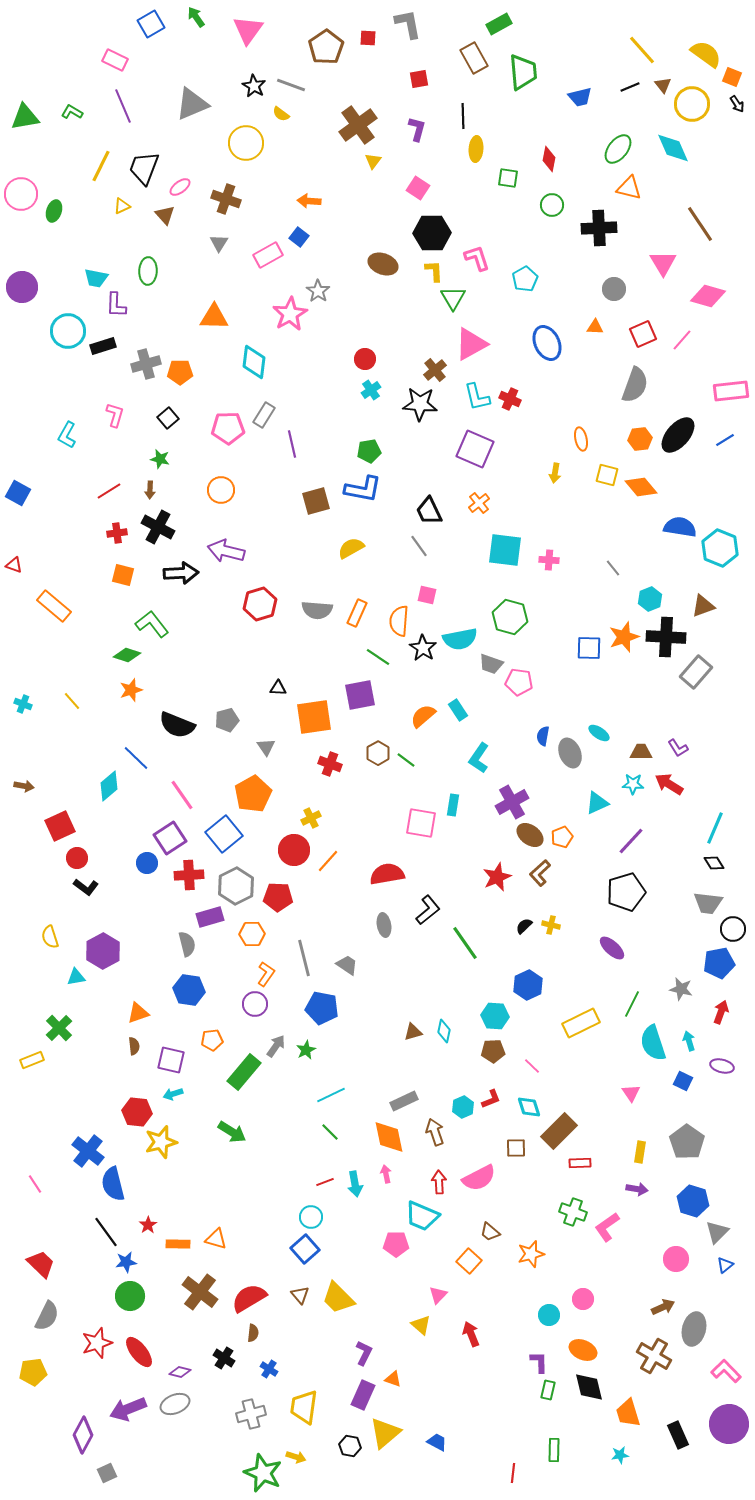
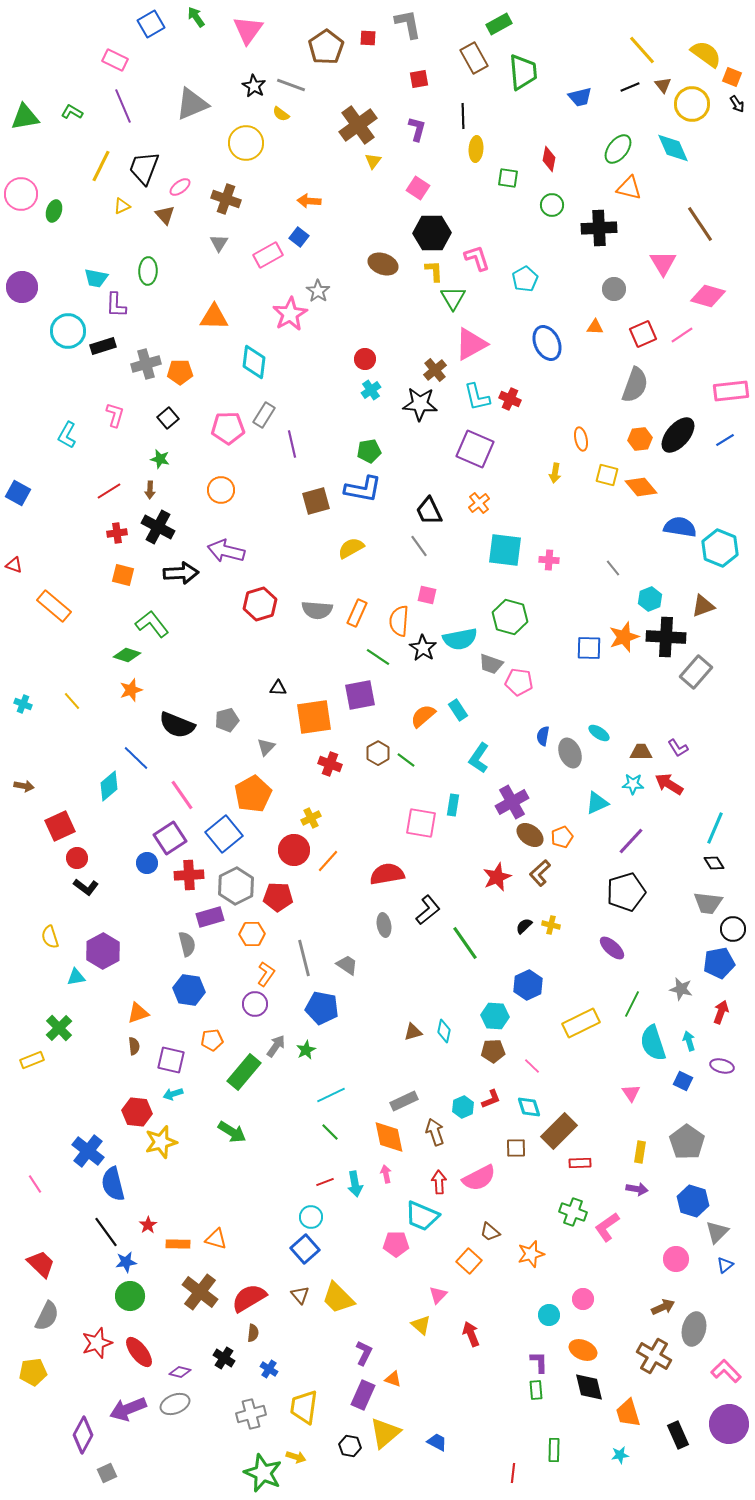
pink line at (682, 340): moved 5 px up; rotated 15 degrees clockwise
gray triangle at (266, 747): rotated 18 degrees clockwise
green rectangle at (548, 1390): moved 12 px left; rotated 18 degrees counterclockwise
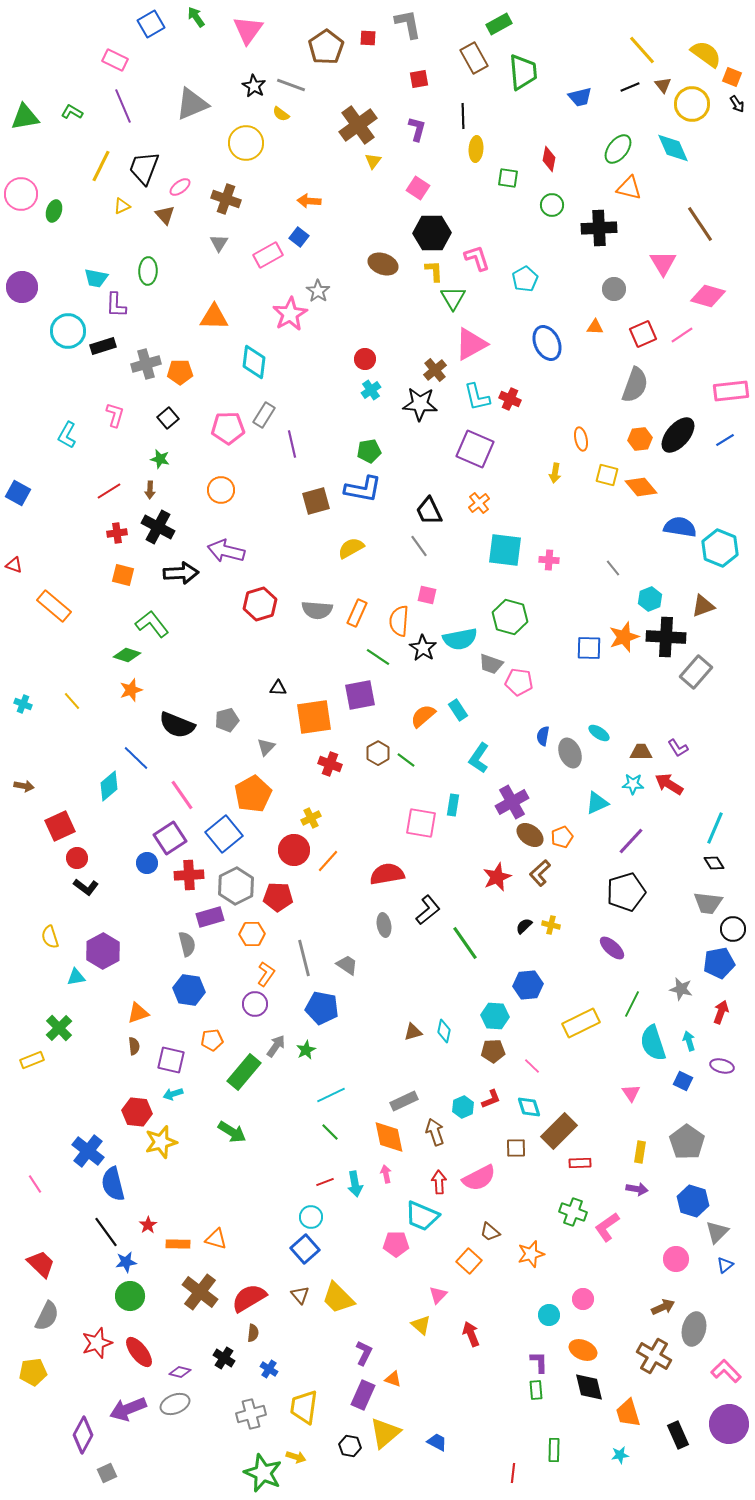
blue hexagon at (528, 985): rotated 20 degrees clockwise
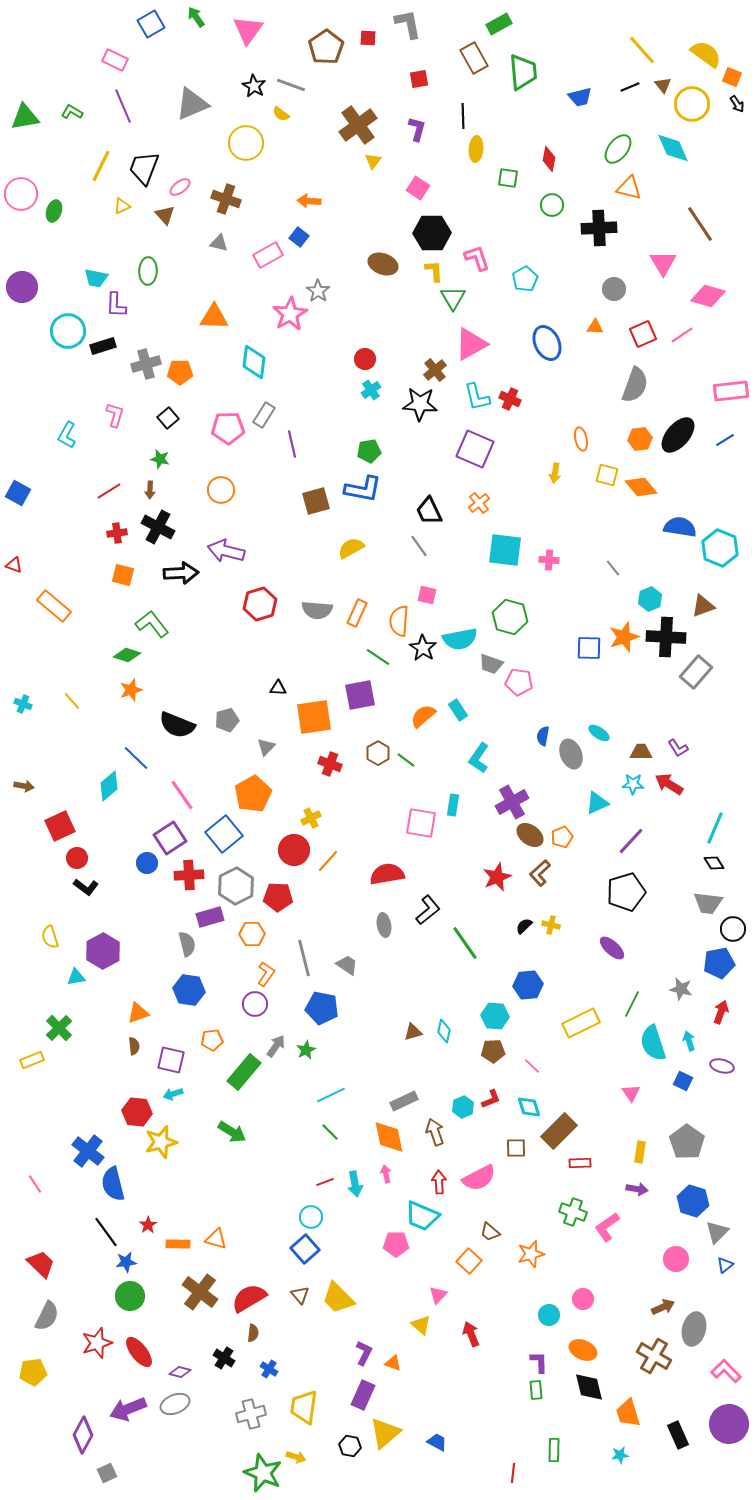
gray triangle at (219, 243): rotated 48 degrees counterclockwise
gray ellipse at (570, 753): moved 1 px right, 1 px down
orange triangle at (393, 1379): moved 16 px up
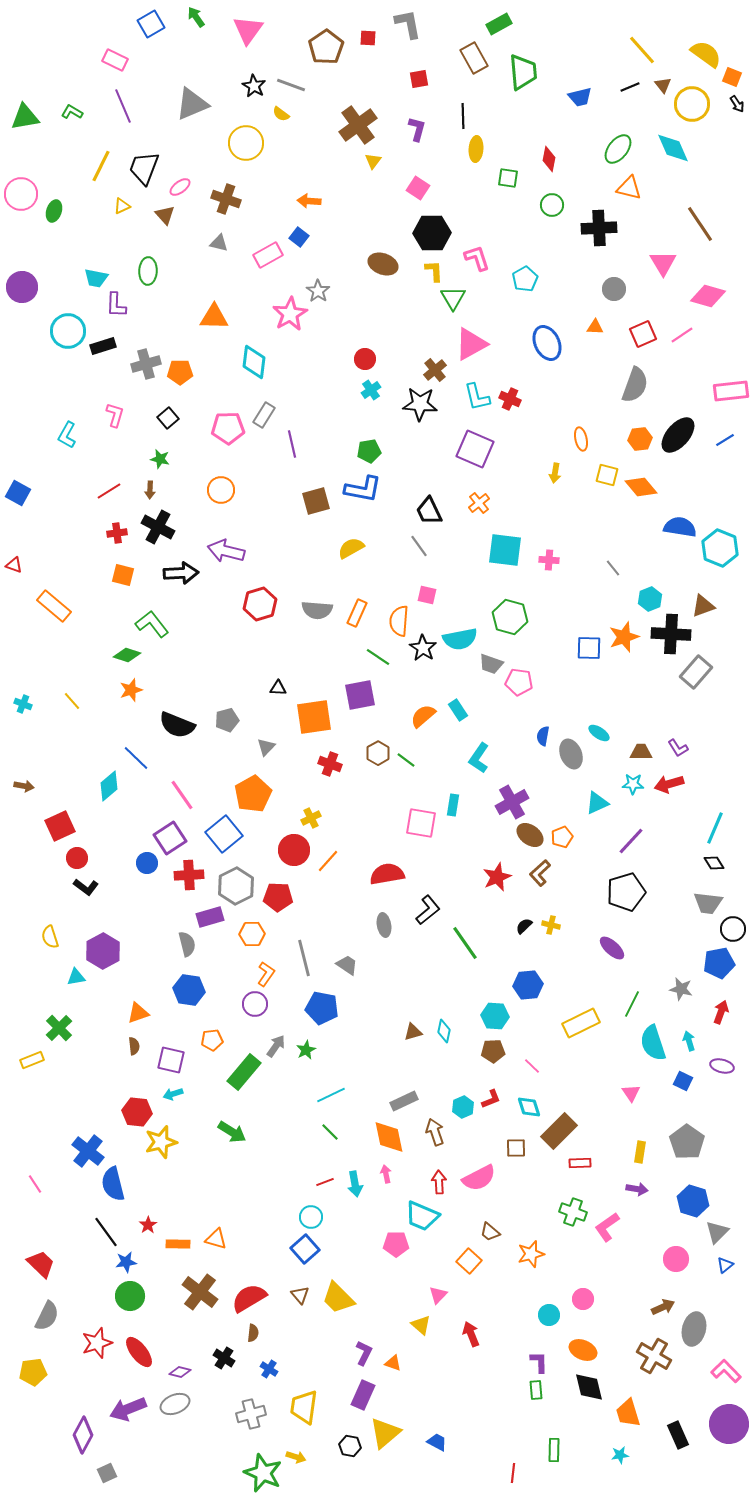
black cross at (666, 637): moved 5 px right, 3 px up
red arrow at (669, 784): rotated 48 degrees counterclockwise
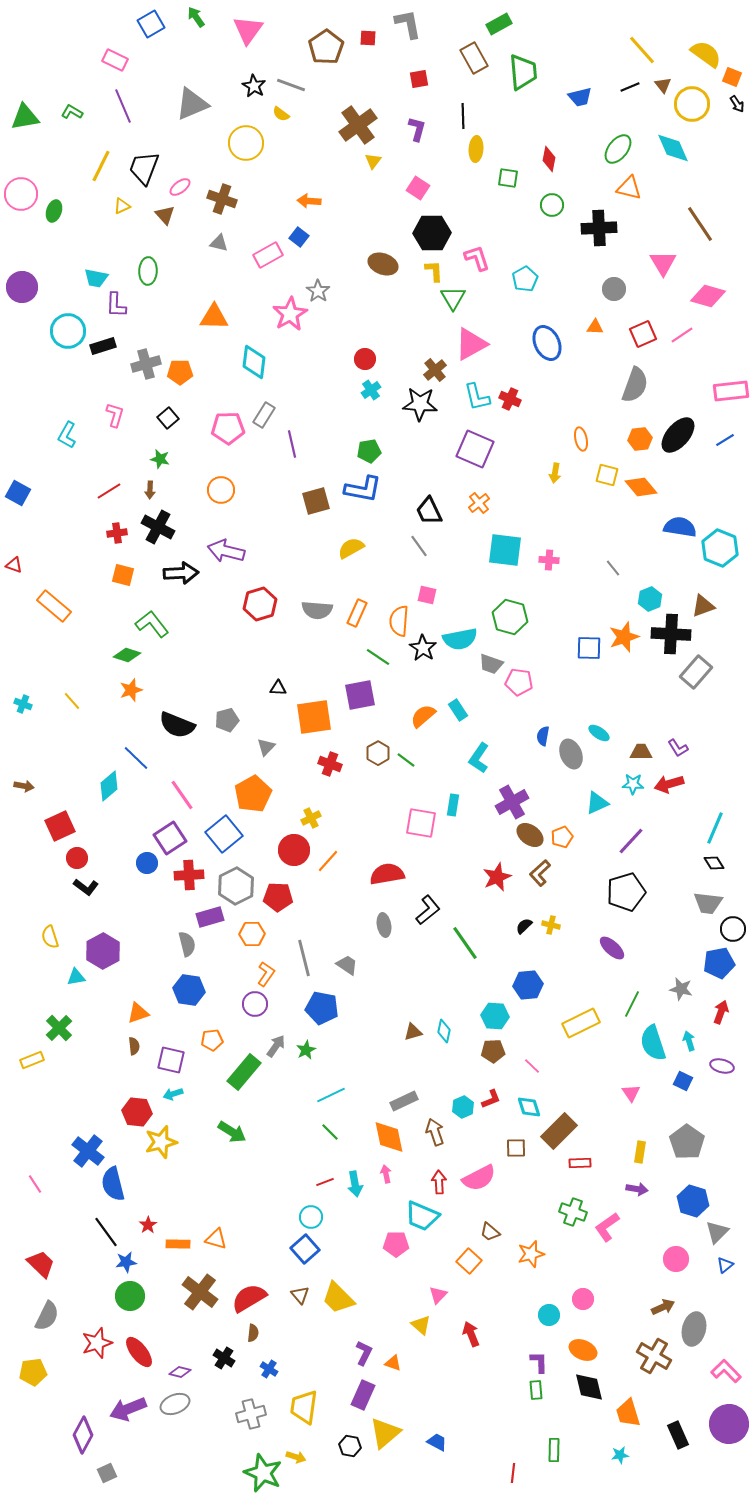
brown cross at (226, 199): moved 4 px left
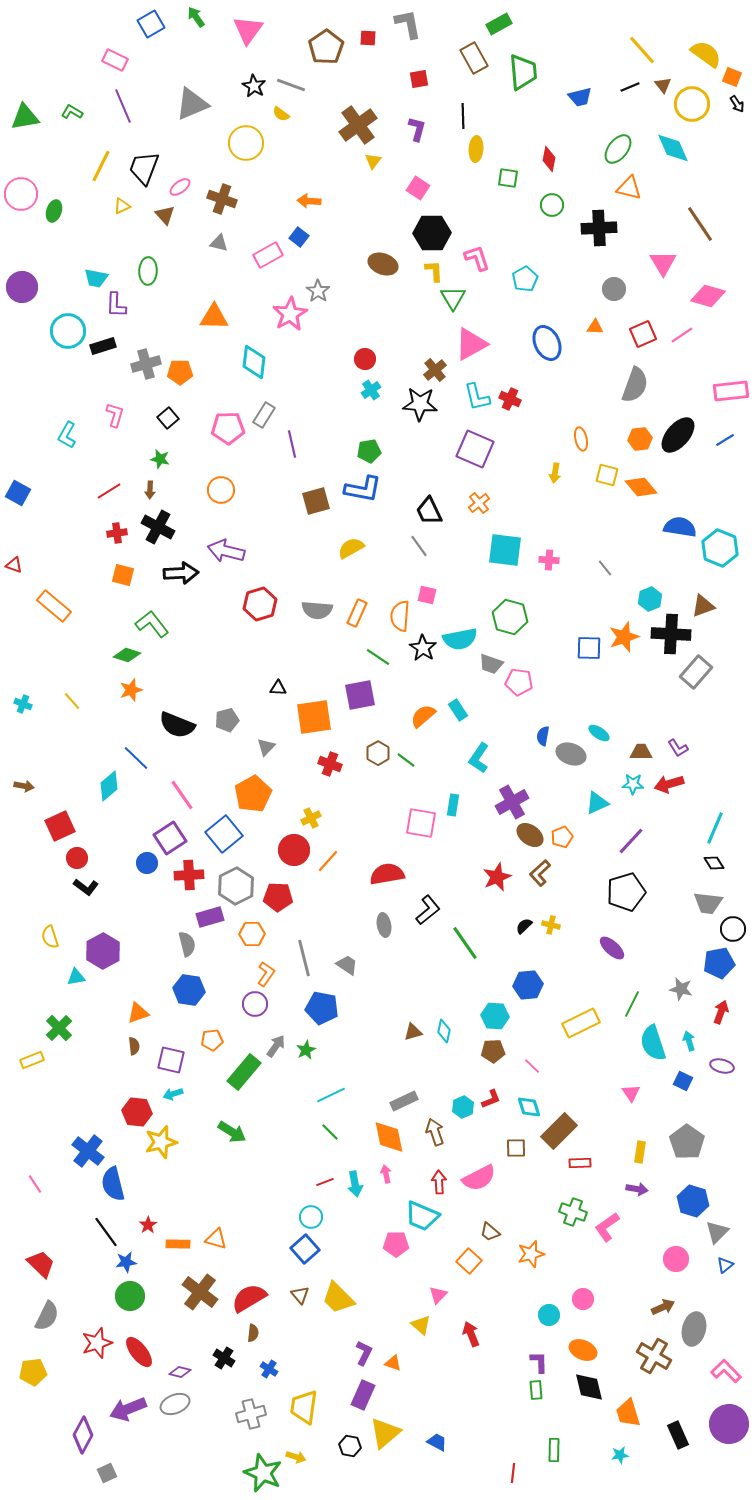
gray line at (613, 568): moved 8 px left
orange semicircle at (399, 621): moved 1 px right, 5 px up
gray ellipse at (571, 754): rotated 48 degrees counterclockwise
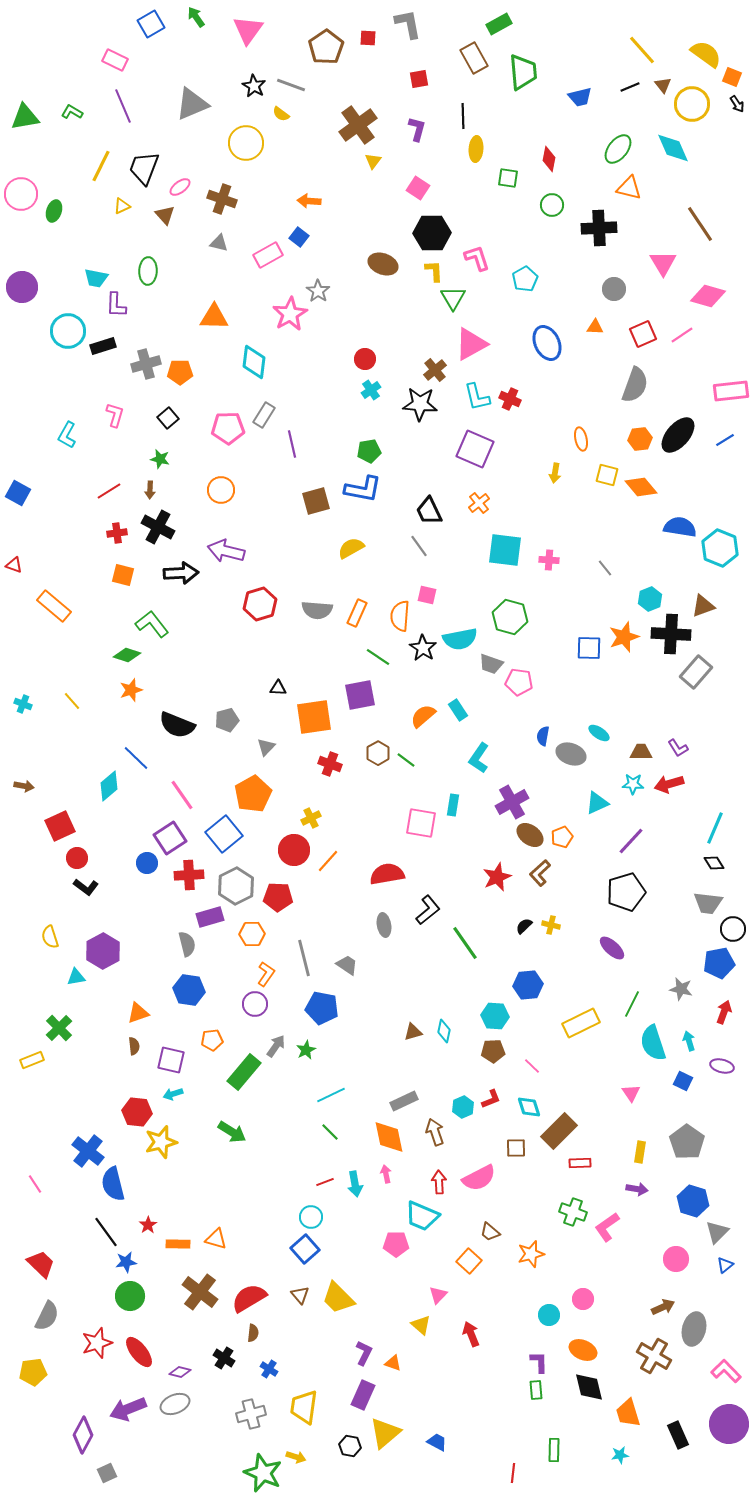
red arrow at (721, 1012): moved 3 px right
